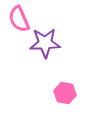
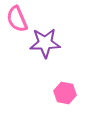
pink semicircle: moved 2 px left
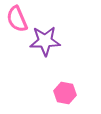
purple star: moved 2 px up
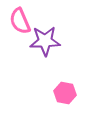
pink semicircle: moved 3 px right, 2 px down
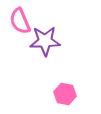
pink hexagon: moved 1 px down
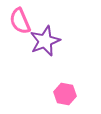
purple star: rotated 20 degrees counterclockwise
